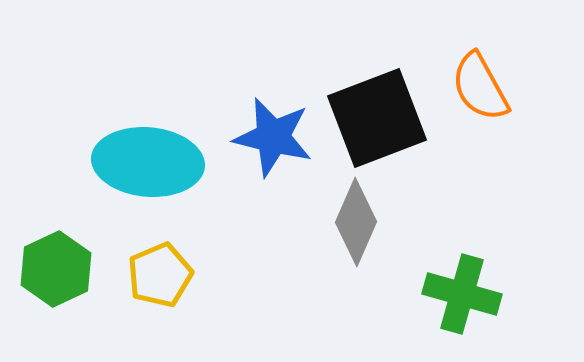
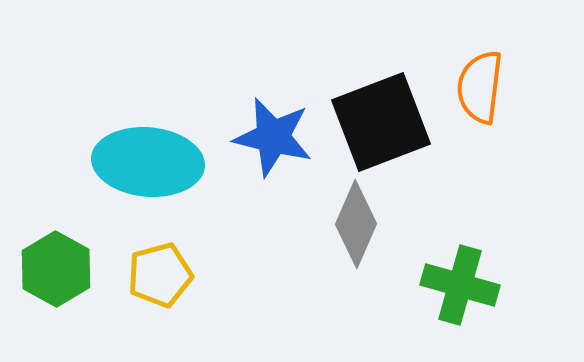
orange semicircle: rotated 36 degrees clockwise
black square: moved 4 px right, 4 px down
gray diamond: moved 2 px down
green hexagon: rotated 6 degrees counterclockwise
yellow pentagon: rotated 8 degrees clockwise
green cross: moved 2 px left, 9 px up
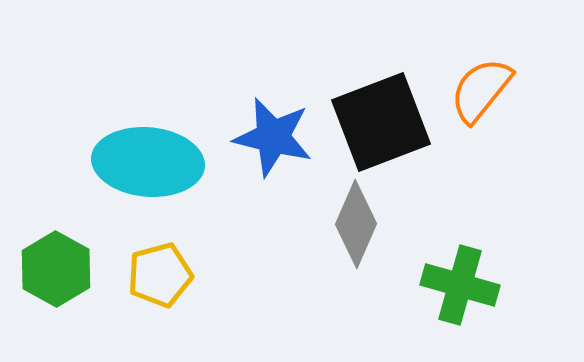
orange semicircle: moved 1 px right, 3 px down; rotated 32 degrees clockwise
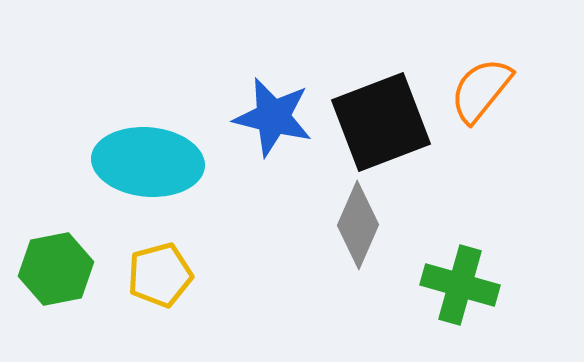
blue star: moved 20 px up
gray diamond: moved 2 px right, 1 px down
green hexagon: rotated 20 degrees clockwise
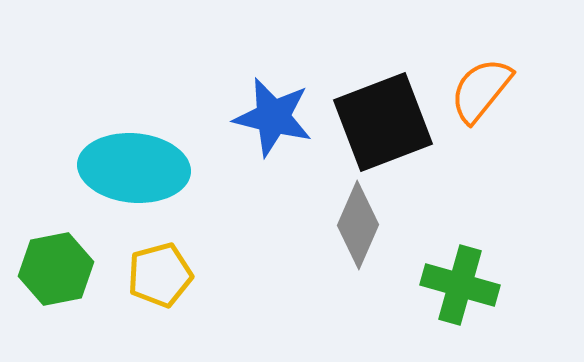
black square: moved 2 px right
cyan ellipse: moved 14 px left, 6 px down
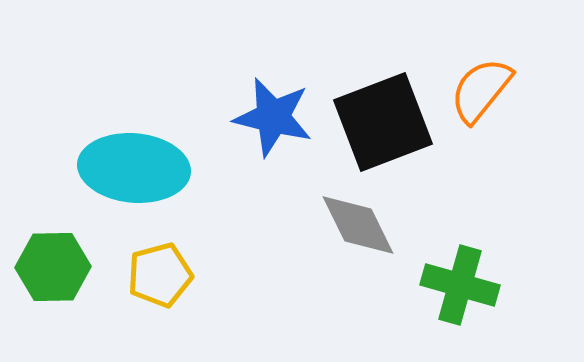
gray diamond: rotated 50 degrees counterclockwise
green hexagon: moved 3 px left, 2 px up; rotated 10 degrees clockwise
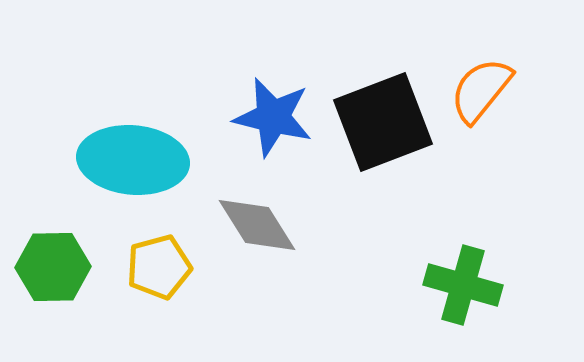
cyan ellipse: moved 1 px left, 8 px up
gray diamond: moved 101 px left; rotated 6 degrees counterclockwise
yellow pentagon: moved 1 px left, 8 px up
green cross: moved 3 px right
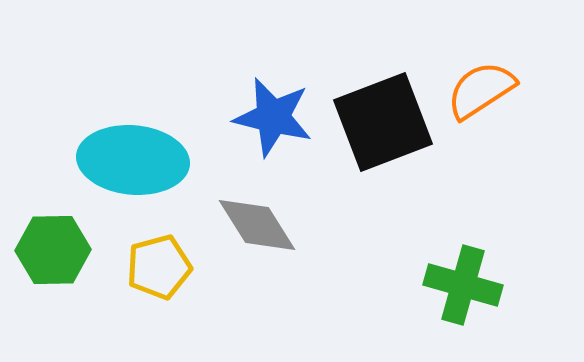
orange semicircle: rotated 18 degrees clockwise
green hexagon: moved 17 px up
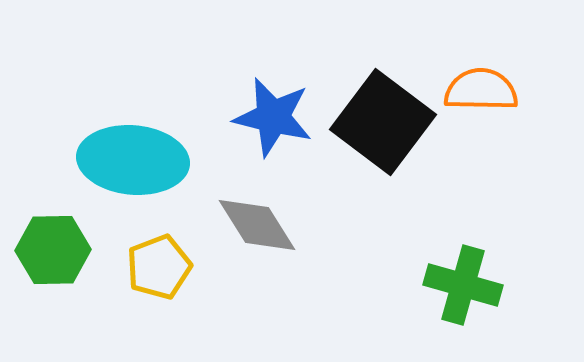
orange semicircle: rotated 34 degrees clockwise
black square: rotated 32 degrees counterclockwise
yellow pentagon: rotated 6 degrees counterclockwise
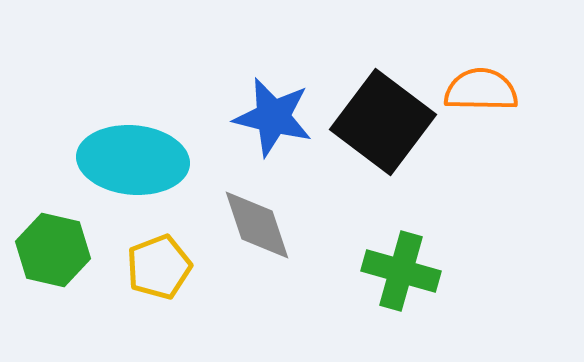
gray diamond: rotated 14 degrees clockwise
green hexagon: rotated 14 degrees clockwise
green cross: moved 62 px left, 14 px up
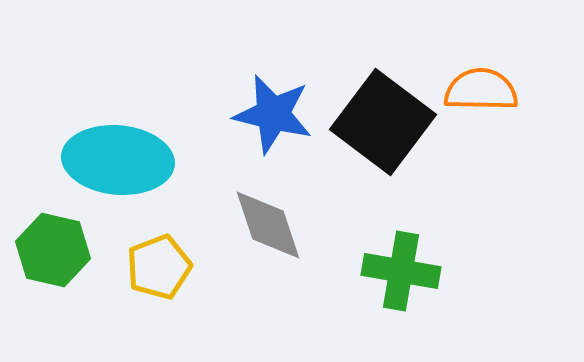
blue star: moved 3 px up
cyan ellipse: moved 15 px left
gray diamond: moved 11 px right
green cross: rotated 6 degrees counterclockwise
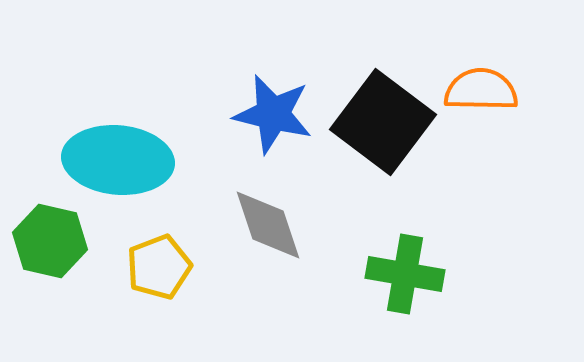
green hexagon: moved 3 px left, 9 px up
green cross: moved 4 px right, 3 px down
